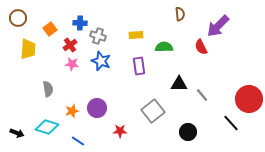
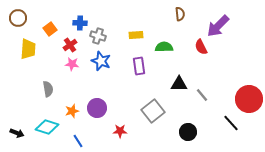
blue line: rotated 24 degrees clockwise
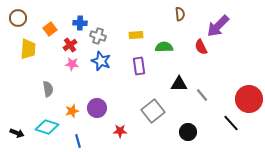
blue line: rotated 16 degrees clockwise
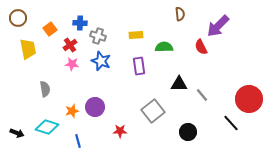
yellow trapezoid: rotated 15 degrees counterclockwise
gray semicircle: moved 3 px left
purple circle: moved 2 px left, 1 px up
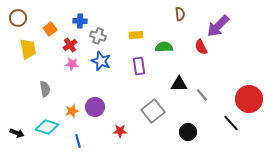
blue cross: moved 2 px up
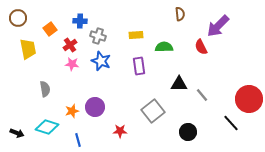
blue line: moved 1 px up
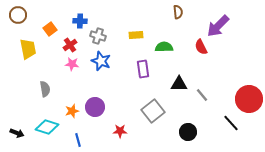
brown semicircle: moved 2 px left, 2 px up
brown circle: moved 3 px up
purple rectangle: moved 4 px right, 3 px down
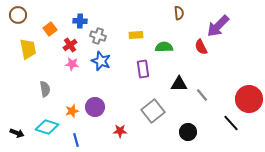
brown semicircle: moved 1 px right, 1 px down
blue line: moved 2 px left
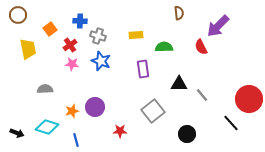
gray semicircle: rotated 84 degrees counterclockwise
black circle: moved 1 px left, 2 px down
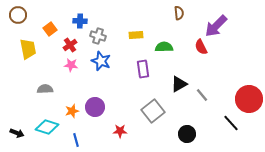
purple arrow: moved 2 px left
pink star: moved 1 px left, 1 px down
black triangle: rotated 30 degrees counterclockwise
